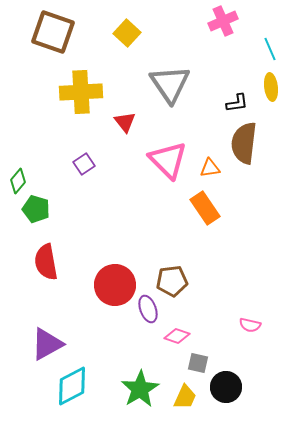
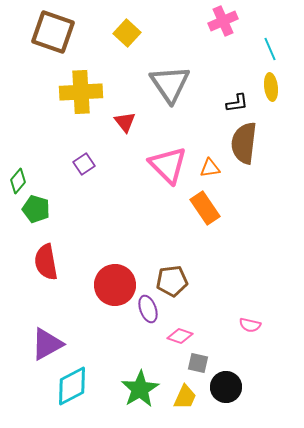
pink triangle: moved 5 px down
pink diamond: moved 3 px right
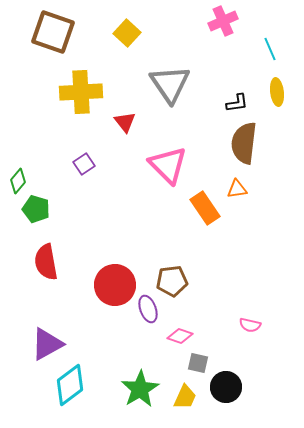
yellow ellipse: moved 6 px right, 5 px down
orange triangle: moved 27 px right, 21 px down
cyan diamond: moved 2 px left, 1 px up; rotated 9 degrees counterclockwise
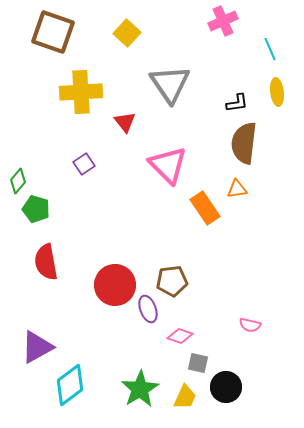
purple triangle: moved 10 px left, 3 px down
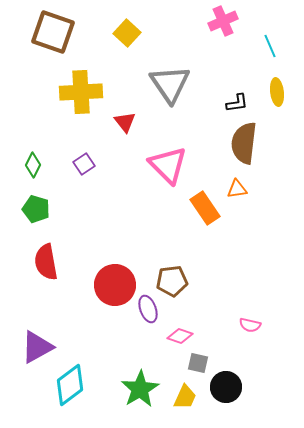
cyan line: moved 3 px up
green diamond: moved 15 px right, 16 px up; rotated 15 degrees counterclockwise
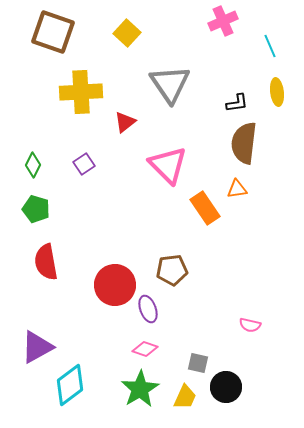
red triangle: rotated 30 degrees clockwise
brown pentagon: moved 11 px up
pink diamond: moved 35 px left, 13 px down
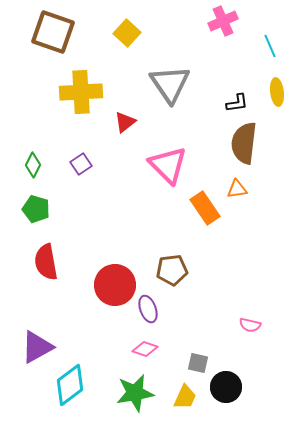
purple square: moved 3 px left
green star: moved 5 px left, 4 px down; rotated 21 degrees clockwise
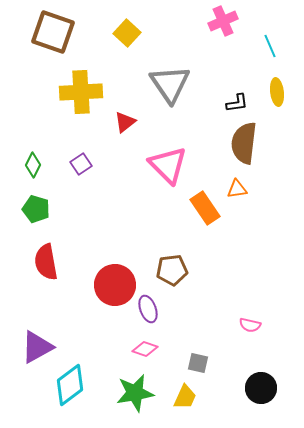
black circle: moved 35 px right, 1 px down
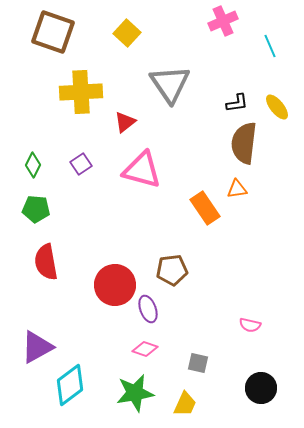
yellow ellipse: moved 15 px down; rotated 32 degrees counterclockwise
pink triangle: moved 26 px left, 5 px down; rotated 30 degrees counterclockwise
green pentagon: rotated 12 degrees counterclockwise
yellow trapezoid: moved 7 px down
